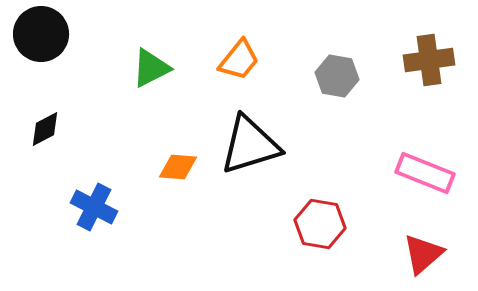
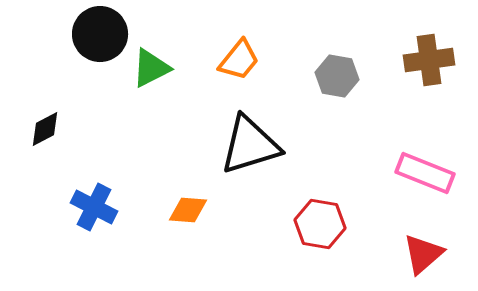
black circle: moved 59 px right
orange diamond: moved 10 px right, 43 px down
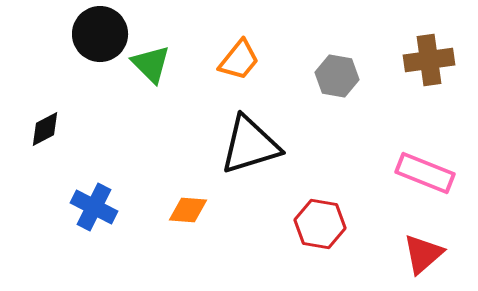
green triangle: moved 4 px up; rotated 48 degrees counterclockwise
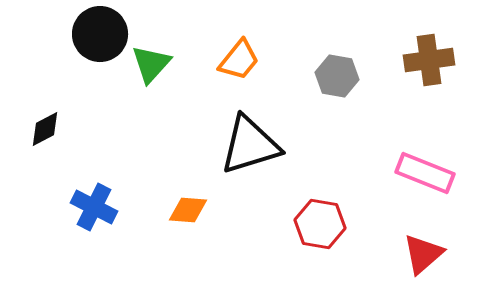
green triangle: rotated 27 degrees clockwise
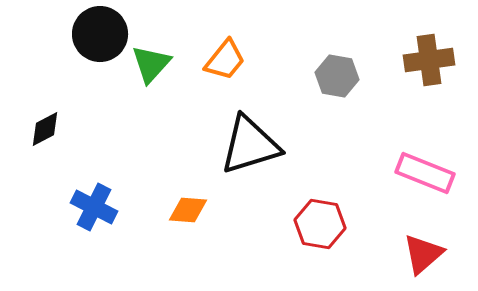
orange trapezoid: moved 14 px left
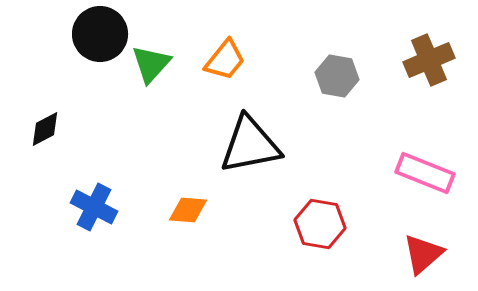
brown cross: rotated 15 degrees counterclockwise
black triangle: rotated 6 degrees clockwise
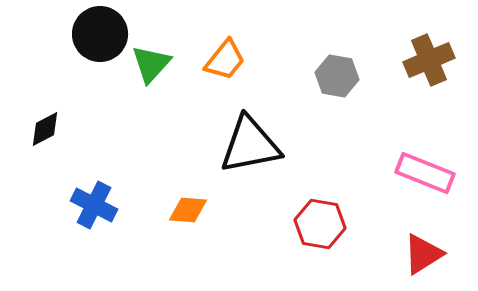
blue cross: moved 2 px up
red triangle: rotated 9 degrees clockwise
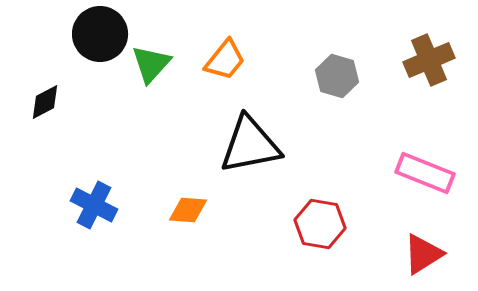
gray hexagon: rotated 6 degrees clockwise
black diamond: moved 27 px up
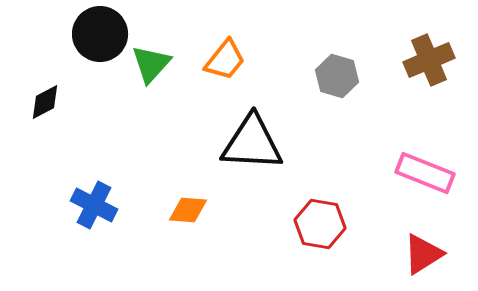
black triangle: moved 2 px right, 2 px up; rotated 14 degrees clockwise
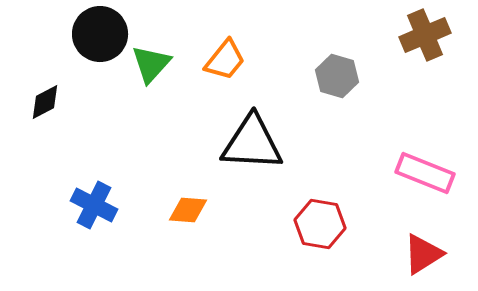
brown cross: moved 4 px left, 25 px up
